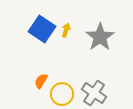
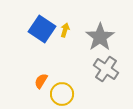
yellow arrow: moved 1 px left
gray cross: moved 12 px right, 24 px up
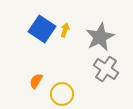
gray star: rotated 8 degrees clockwise
orange semicircle: moved 5 px left
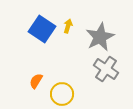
yellow arrow: moved 3 px right, 4 px up
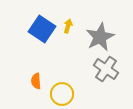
orange semicircle: rotated 35 degrees counterclockwise
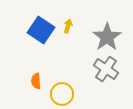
blue square: moved 1 px left, 1 px down
gray star: moved 7 px right; rotated 8 degrees counterclockwise
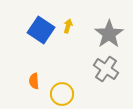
gray star: moved 2 px right, 3 px up
orange semicircle: moved 2 px left
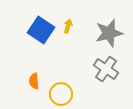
gray star: moved 1 px up; rotated 20 degrees clockwise
yellow circle: moved 1 px left
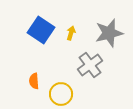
yellow arrow: moved 3 px right, 7 px down
gray cross: moved 16 px left, 4 px up; rotated 20 degrees clockwise
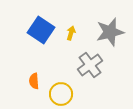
gray star: moved 1 px right, 1 px up
